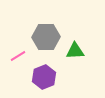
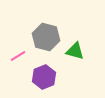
gray hexagon: rotated 16 degrees clockwise
green triangle: rotated 18 degrees clockwise
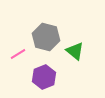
green triangle: rotated 24 degrees clockwise
pink line: moved 2 px up
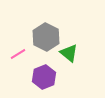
gray hexagon: rotated 12 degrees clockwise
green triangle: moved 6 px left, 2 px down
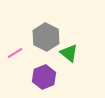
pink line: moved 3 px left, 1 px up
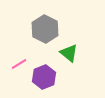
gray hexagon: moved 1 px left, 8 px up
pink line: moved 4 px right, 11 px down
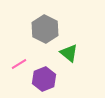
purple hexagon: moved 2 px down
